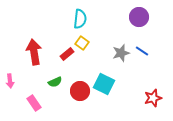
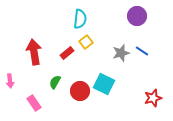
purple circle: moved 2 px left, 1 px up
yellow square: moved 4 px right, 1 px up; rotated 16 degrees clockwise
red rectangle: moved 1 px up
green semicircle: rotated 144 degrees clockwise
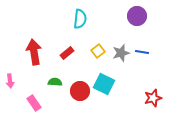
yellow square: moved 12 px right, 9 px down
blue line: moved 1 px down; rotated 24 degrees counterclockwise
green semicircle: rotated 64 degrees clockwise
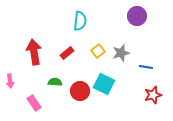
cyan semicircle: moved 2 px down
blue line: moved 4 px right, 15 px down
red star: moved 3 px up
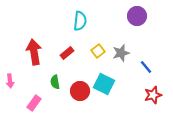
blue line: rotated 40 degrees clockwise
green semicircle: rotated 104 degrees counterclockwise
pink rectangle: rotated 70 degrees clockwise
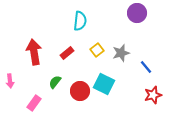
purple circle: moved 3 px up
yellow square: moved 1 px left, 1 px up
green semicircle: rotated 48 degrees clockwise
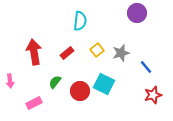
pink rectangle: rotated 28 degrees clockwise
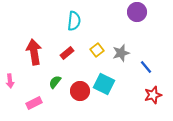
purple circle: moved 1 px up
cyan semicircle: moved 6 px left
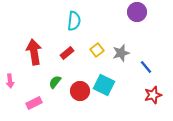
cyan square: moved 1 px down
